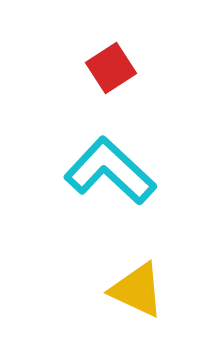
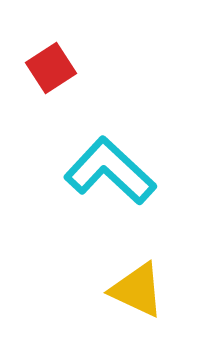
red square: moved 60 px left
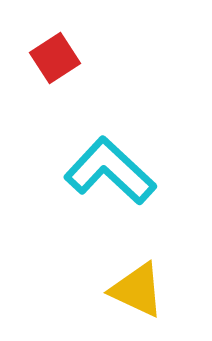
red square: moved 4 px right, 10 px up
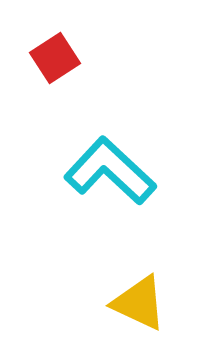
yellow triangle: moved 2 px right, 13 px down
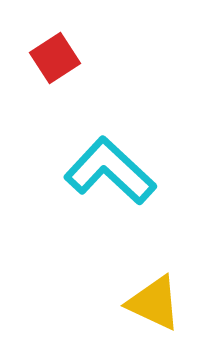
yellow triangle: moved 15 px right
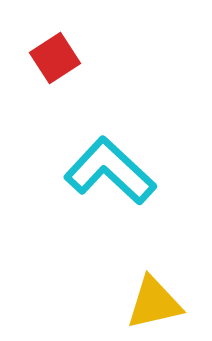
yellow triangle: rotated 38 degrees counterclockwise
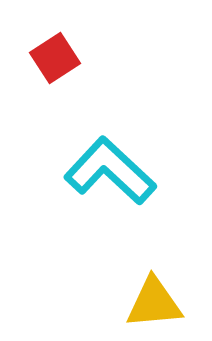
yellow triangle: rotated 8 degrees clockwise
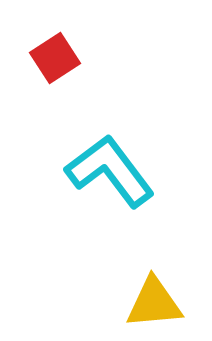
cyan L-shape: rotated 10 degrees clockwise
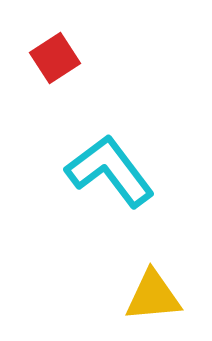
yellow triangle: moved 1 px left, 7 px up
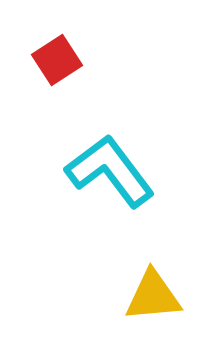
red square: moved 2 px right, 2 px down
